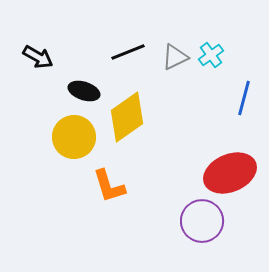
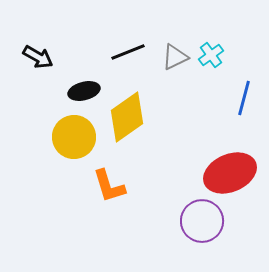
black ellipse: rotated 32 degrees counterclockwise
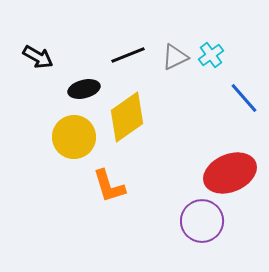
black line: moved 3 px down
black ellipse: moved 2 px up
blue line: rotated 56 degrees counterclockwise
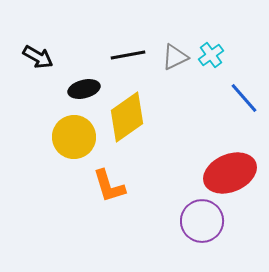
black line: rotated 12 degrees clockwise
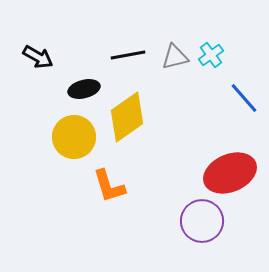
gray triangle: rotated 12 degrees clockwise
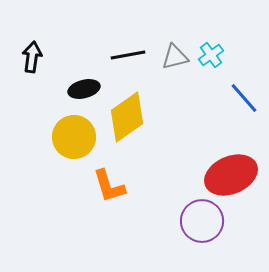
black arrow: moved 6 px left; rotated 112 degrees counterclockwise
red ellipse: moved 1 px right, 2 px down
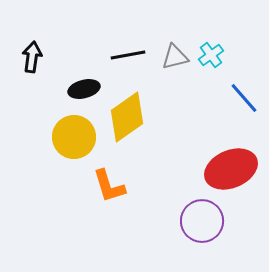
red ellipse: moved 6 px up
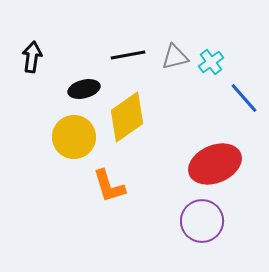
cyan cross: moved 7 px down
red ellipse: moved 16 px left, 5 px up
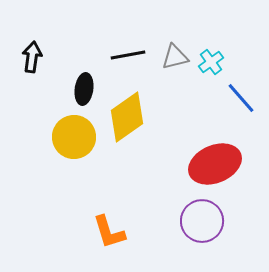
black ellipse: rotated 68 degrees counterclockwise
blue line: moved 3 px left
orange L-shape: moved 46 px down
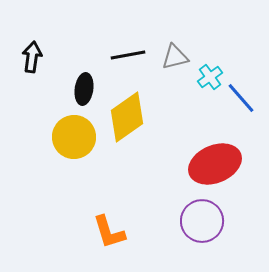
cyan cross: moved 1 px left, 15 px down
